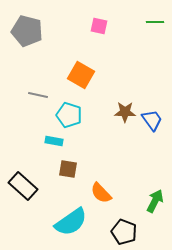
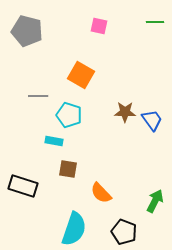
gray line: moved 1 px down; rotated 12 degrees counterclockwise
black rectangle: rotated 24 degrees counterclockwise
cyan semicircle: moved 3 px right, 7 px down; rotated 36 degrees counterclockwise
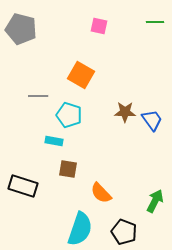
gray pentagon: moved 6 px left, 2 px up
cyan semicircle: moved 6 px right
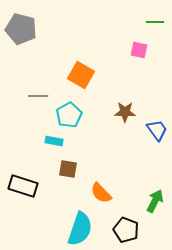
pink square: moved 40 px right, 24 px down
cyan pentagon: rotated 25 degrees clockwise
blue trapezoid: moved 5 px right, 10 px down
black pentagon: moved 2 px right, 2 px up
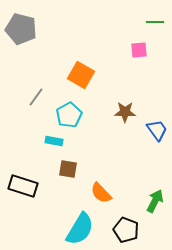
pink square: rotated 18 degrees counterclockwise
gray line: moved 2 px left, 1 px down; rotated 54 degrees counterclockwise
cyan semicircle: rotated 12 degrees clockwise
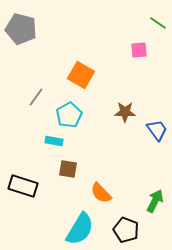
green line: moved 3 px right, 1 px down; rotated 36 degrees clockwise
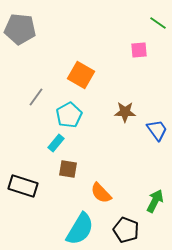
gray pentagon: moved 1 px left; rotated 8 degrees counterclockwise
cyan rectangle: moved 2 px right, 2 px down; rotated 60 degrees counterclockwise
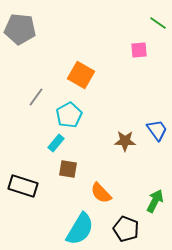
brown star: moved 29 px down
black pentagon: moved 1 px up
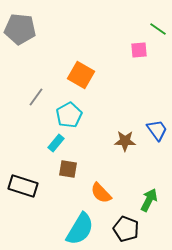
green line: moved 6 px down
green arrow: moved 6 px left, 1 px up
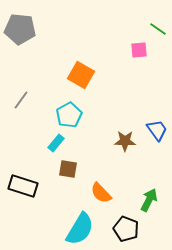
gray line: moved 15 px left, 3 px down
